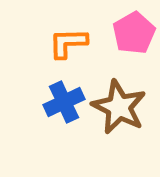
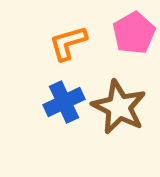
orange L-shape: rotated 15 degrees counterclockwise
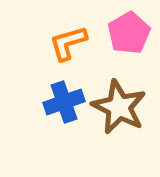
pink pentagon: moved 5 px left
blue cross: rotated 6 degrees clockwise
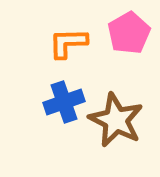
orange L-shape: rotated 15 degrees clockwise
brown star: moved 3 px left, 13 px down
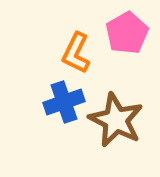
pink pentagon: moved 2 px left
orange L-shape: moved 8 px right, 10 px down; rotated 63 degrees counterclockwise
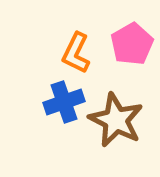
pink pentagon: moved 5 px right, 11 px down
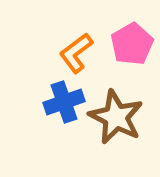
orange L-shape: rotated 27 degrees clockwise
brown star: moved 3 px up
